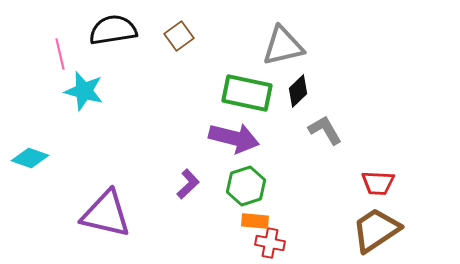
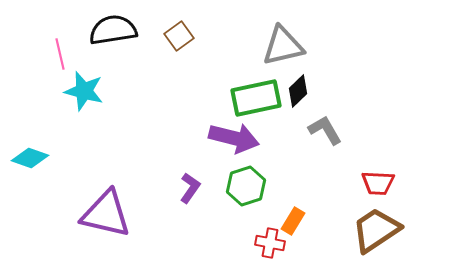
green rectangle: moved 9 px right, 5 px down; rotated 24 degrees counterclockwise
purple L-shape: moved 2 px right, 4 px down; rotated 12 degrees counterclockwise
orange rectangle: moved 38 px right; rotated 64 degrees counterclockwise
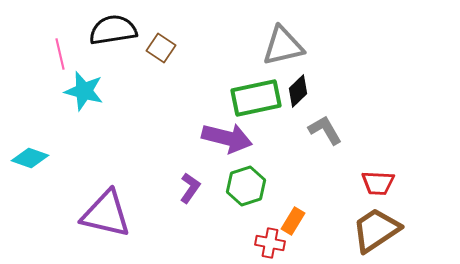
brown square: moved 18 px left, 12 px down; rotated 20 degrees counterclockwise
purple arrow: moved 7 px left
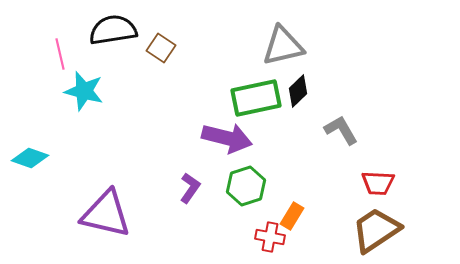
gray L-shape: moved 16 px right
orange rectangle: moved 1 px left, 5 px up
red cross: moved 6 px up
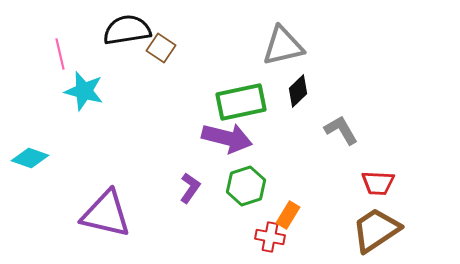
black semicircle: moved 14 px right
green rectangle: moved 15 px left, 4 px down
orange rectangle: moved 4 px left, 1 px up
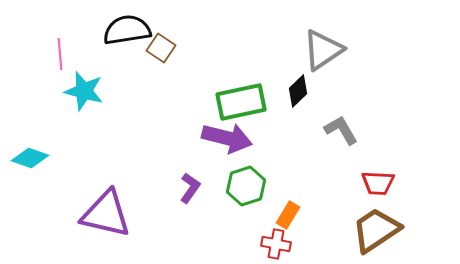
gray triangle: moved 40 px right, 4 px down; rotated 21 degrees counterclockwise
pink line: rotated 8 degrees clockwise
red cross: moved 6 px right, 7 px down
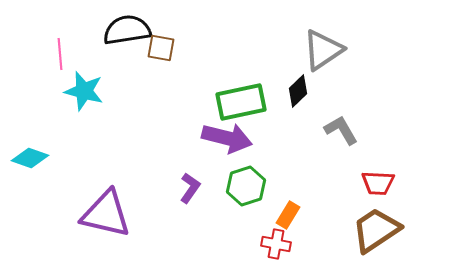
brown square: rotated 24 degrees counterclockwise
